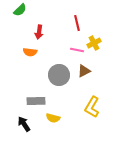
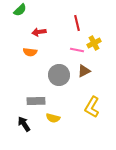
red arrow: rotated 72 degrees clockwise
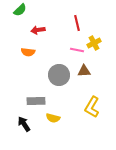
red arrow: moved 1 px left, 2 px up
orange semicircle: moved 2 px left
brown triangle: rotated 24 degrees clockwise
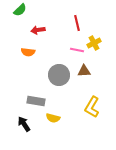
gray rectangle: rotated 12 degrees clockwise
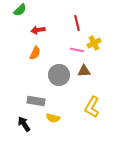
orange semicircle: moved 7 px right, 1 px down; rotated 72 degrees counterclockwise
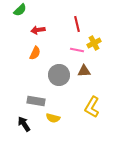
red line: moved 1 px down
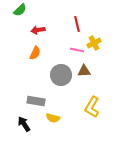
gray circle: moved 2 px right
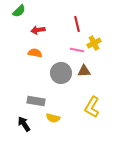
green semicircle: moved 1 px left, 1 px down
orange semicircle: rotated 104 degrees counterclockwise
gray circle: moved 2 px up
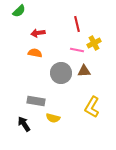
red arrow: moved 3 px down
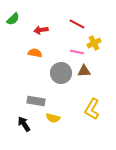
green semicircle: moved 6 px left, 8 px down
red line: rotated 49 degrees counterclockwise
red arrow: moved 3 px right, 3 px up
pink line: moved 2 px down
yellow L-shape: moved 2 px down
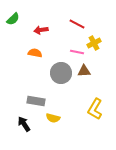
yellow L-shape: moved 3 px right
